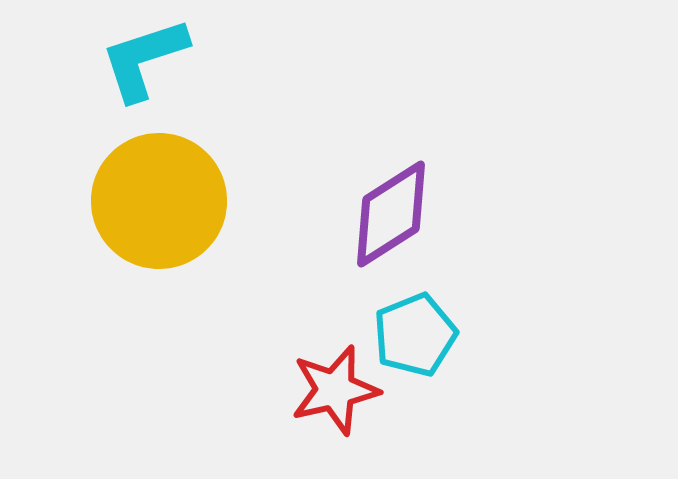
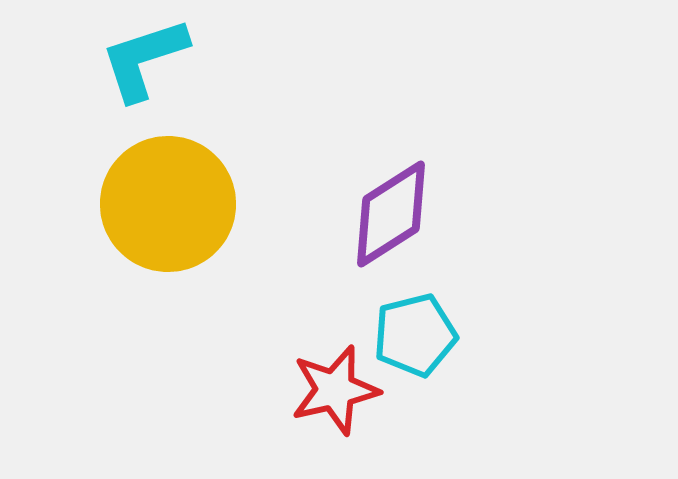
yellow circle: moved 9 px right, 3 px down
cyan pentagon: rotated 8 degrees clockwise
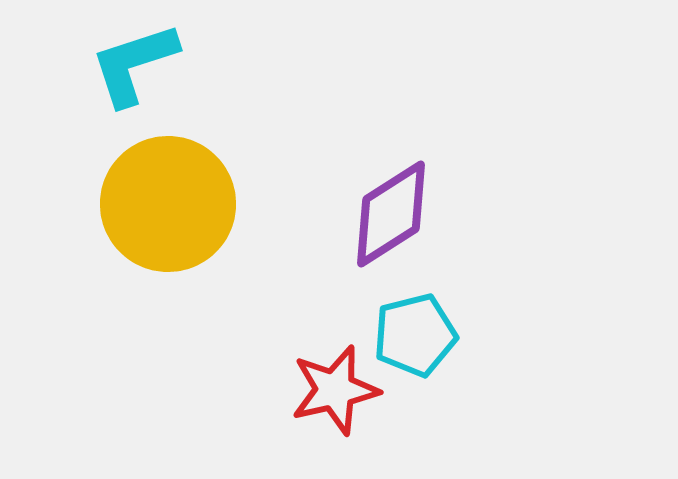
cyan L-shape: moved 10 px left, 5 px down
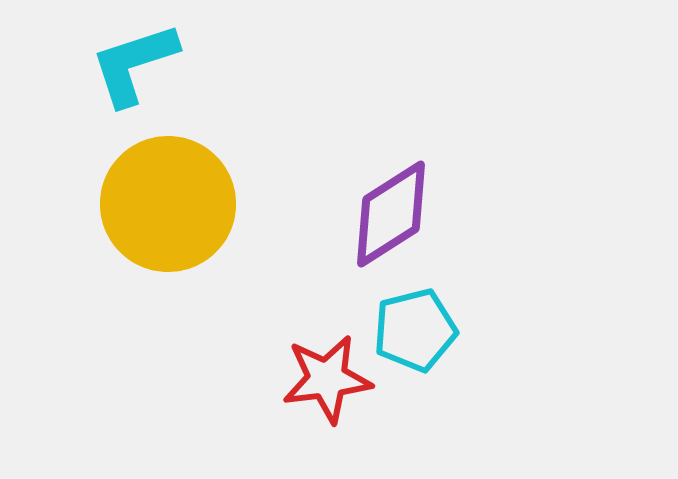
cyan pentagon: moved 5 px up
red star: moved 8 px left, 11 px up; rotated 6 degrees clockwise
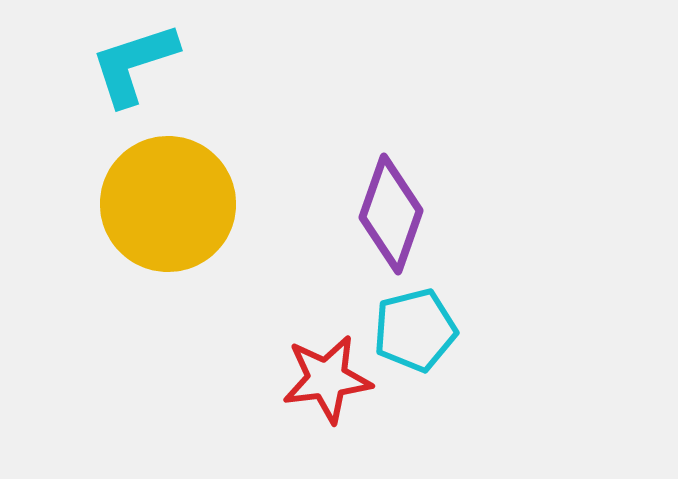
purple diamond: rotated 38 degrees counterclockwise
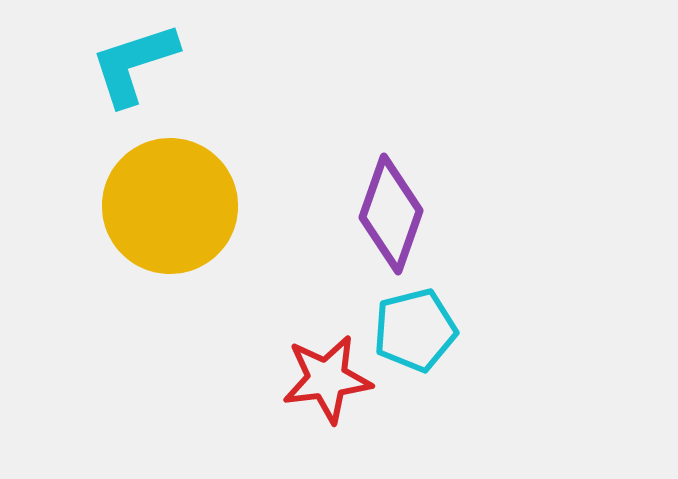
yellow circle: moved 2 px right, 2 px down
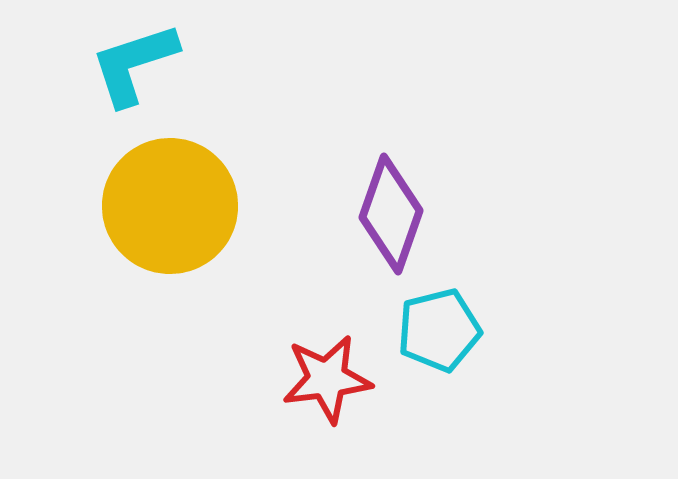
cyan pentagon: moved 24 px right
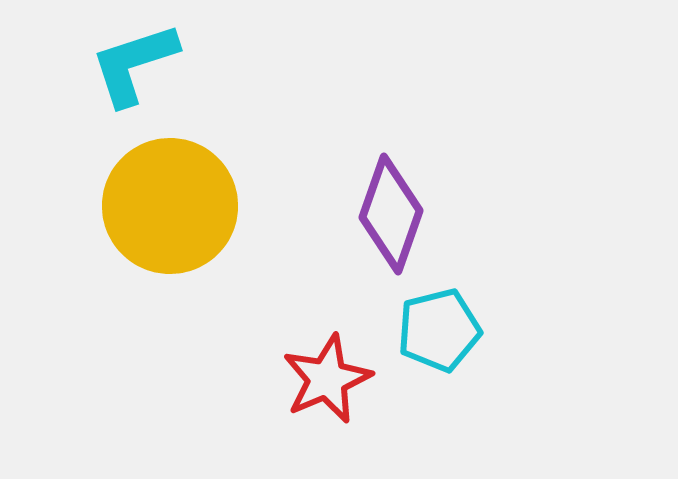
red star: rotated 16 degrees counterclockwise
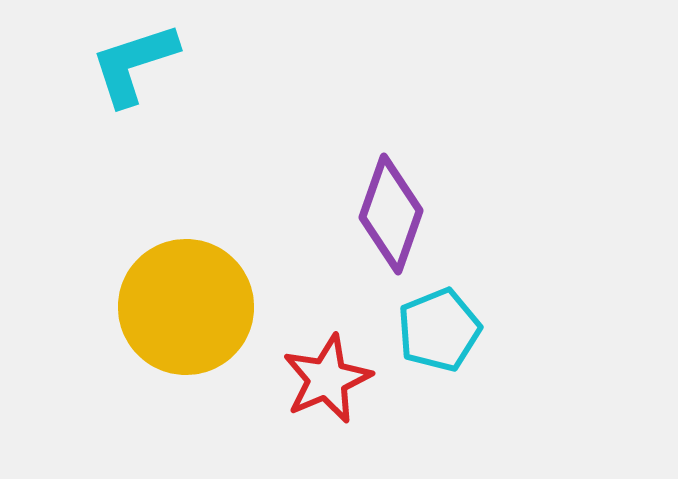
yellow circle: moved 16 px right, 101 px down
cyan pentagon: rotated 8 degrees counterclockwise
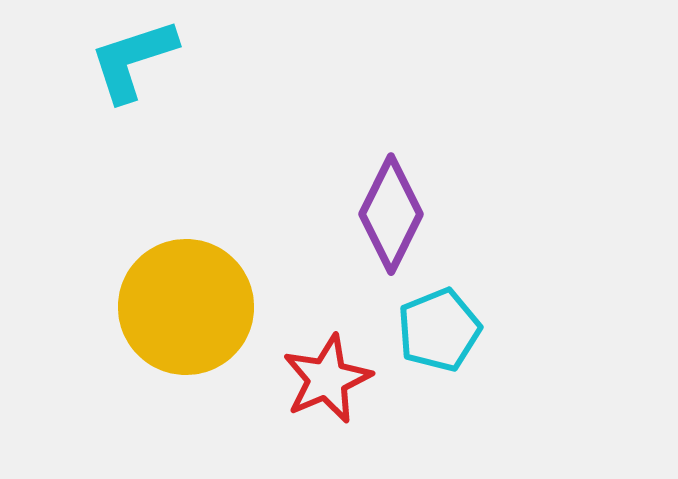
cyan L-shape: moved 1 px left, 4 px up
purple diamond: rotated 7 degrees clockwise
